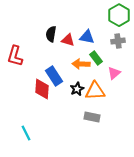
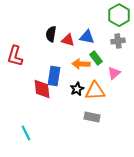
blue rectangle: rotated 42 degrees clockwise
red diamond: rotated 10 degrees counterclockwise
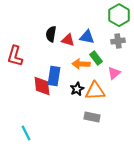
red diamond: moved 3 px up
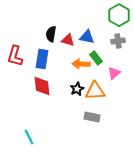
blue rectangle: moved 12 px left, 17 px up
cyan line: moved 3 px right, 4 px down
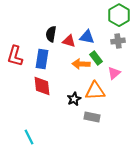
red triangle: moved 1 px right, 1 px down
black star: moved 3 px left, 10 px down
